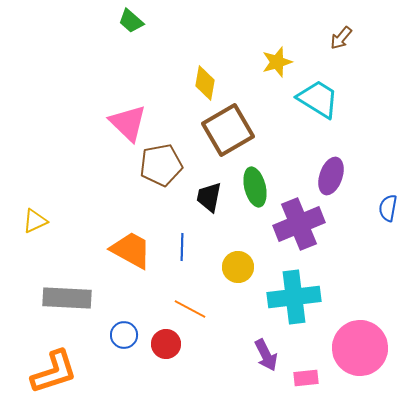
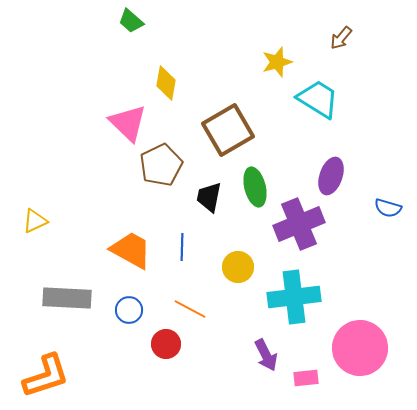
yellow diamond: moved 39 px left
brown pentagon: rotated 15 degrees counterclockwise
blue semicircle: rotated 84 degrees counterclockwise
blue circle: moved 5 px right, 25 px up
orange L-shape: moved 8 px left, 4 px down
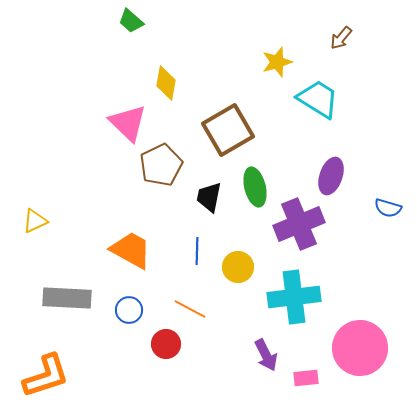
blue line: moved 15 px right, 4 px down
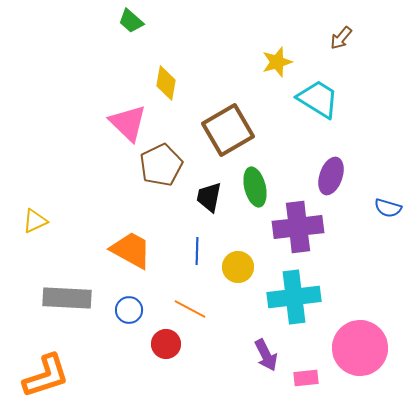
purple cross: moved 1 px left, 3 px down; rotated 15 degrees clockwise
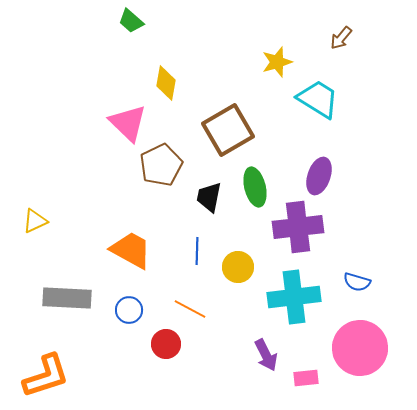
purple ellipse: moved 12 px left
blue semicircle: moved 31 px left, 74 px down
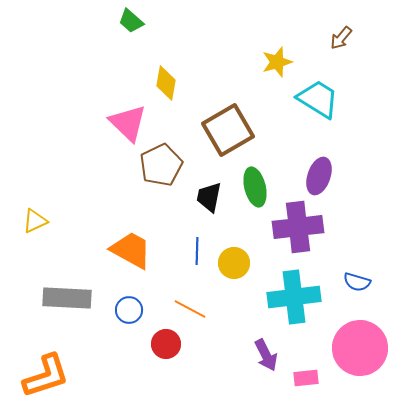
yellow circle: moved 4 px left, 4 px up
